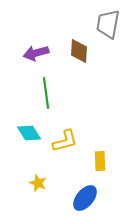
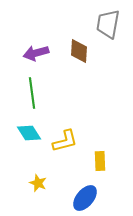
green line: moved 14 px left
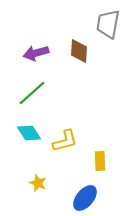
green line: rotated 56 degrees clockwise
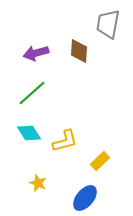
yellow rectangle: rotated 48 degrees clockwise
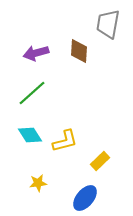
cyan diamond: moved 1 px right, 2 px down
yellow star: rotated 30 degrees counterclockwise
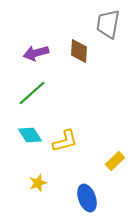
yellow rectangle: moved 15 px right
yellow star: rotated 12 degrees counterclockwise
blue ellipse: moved 2 px right; rotated 60 degrees counterclockwise
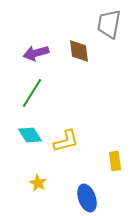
gray trapezoid: moved 1 px right
brown diamond: rotated 10 degrees counterclockwise
green line: rotated 16 degrees counterclockwise
yellow L-shape: moved 1 px right
yellow rectangle: rotated 54 degrees counterclockwise
yellow star: rotated 24 degrees counterclockwise
